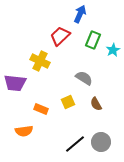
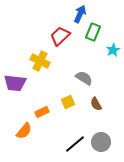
green rectangle: moved 8 px up
orange rectangle: moved 1 px right, 3 px down; rotated 48 degrees counterclockwise
orange semicircle: rotated 42 degrees counterclockwise
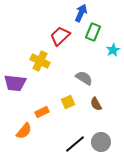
blue arrow: moved 1 px right, 1 px up
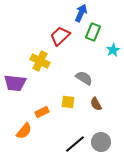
yellow square: rotated 32 degrees clockwise
